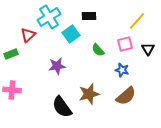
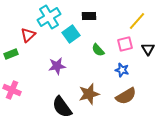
pink cross: rotated 18 degrees clockwise
brown semicircle: rotated 10 degrees clockwise
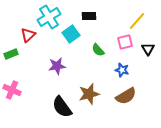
pink square: moved 2 px up
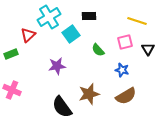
yellow line: rotated 66 degrees clockwise
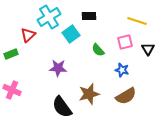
purple star: moved 1 px right, 2 px down; rotated 12 degrees clockwise
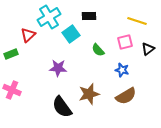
black triangle: rotated 24 degrees clockwise
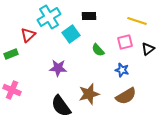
black semicircle: moved 1 px left, 1 px up
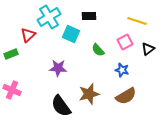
cyan square: rotated 30 degrees counterclockwise
pink square: rotated 14 degrees counterclockwise
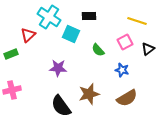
cyan cross: rotated 25 degrees counterclockwise
pink cross: rotated 36 degrees counterclockwise
brown semicircle: moved 1 px right, 2 px down
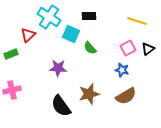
pink square: moved 3 px right, 6 px down
green semicircle: moved 8 px left, 2 px up
brown semicircle: moved 1 px left, 2 px up
